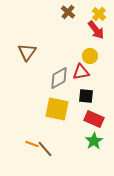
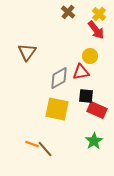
red rectangle: moved 3 px right, 9 px up
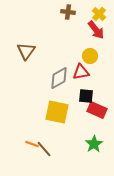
brown cross: rotated 32 degrees counterclockwise
brown triangle: moved 1 px left, 1 px up
yellow square: moved 3 px down
green star: moved 3 px down
brown line: moved 1 px left
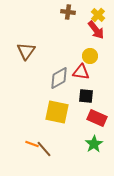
yellow cross: moved 1 px left, 1 px down
red triangle: rotated 18 degrees clockwise
red rectangle: moved 8 px down
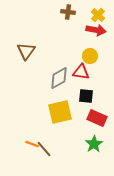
red arrow: rotated 42 degrees counterclockwise
yellow square: moved 3 px right; rotated 25 degrees counterclockwise
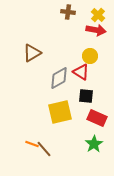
brown triangle: moved 6 px right, 2 px down; rotated 24 degrees clockwise
red triangle: rotated 24 degrees clockwise
